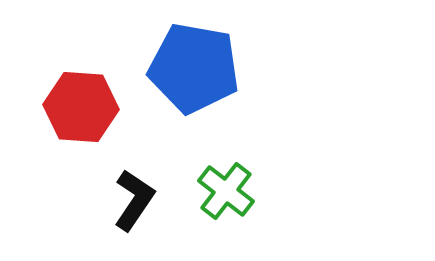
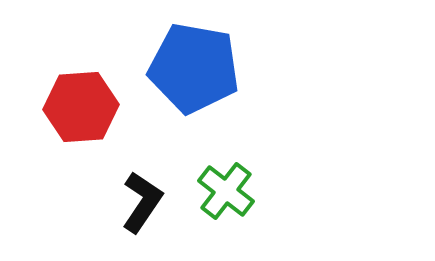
red hexagon: rotated 8 degrees counterclockwise
black L-shape: moved 8 px right, 2 px down
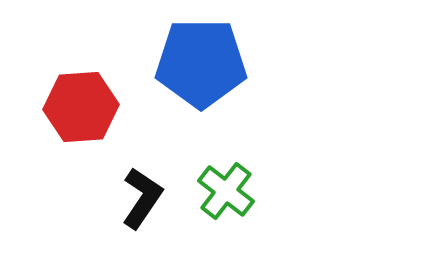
blue pentagon: moved 7 px right, 5 px up; rotated 10 degrees counterclockwise
black L-shape: moved 4 px up
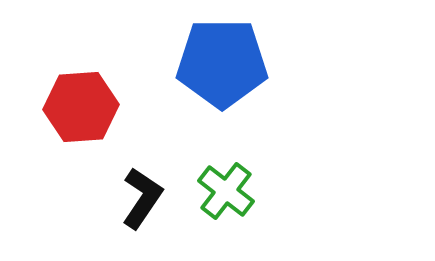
blue pentagon: moved 21 px right
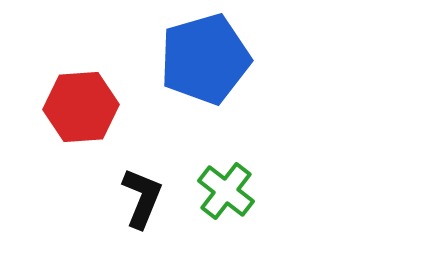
blue pentagon: moved 17 px left, 4 px up; rotated 16 degrees counterclockwise
black L-shape: rotated 12 degrees counterclockwise
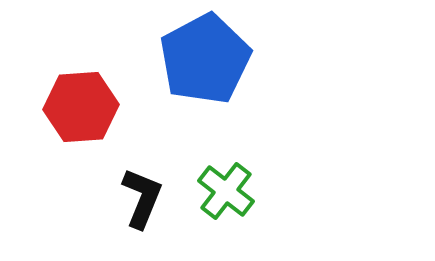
blue pentagon: rotated 12 degrees counterclockwise
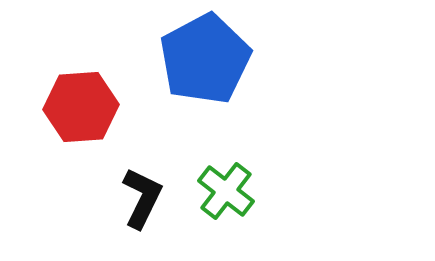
black L-shape: rotated 4 degrees clockwise
